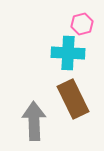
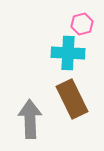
brown rectangle: moved 1 px left
gray arrow: moved 4 px left, 2 px up
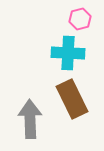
pink hexagon: moved 2 px left, 5 px up
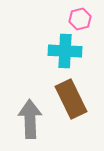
cyan cross: moved 3 px left, 2 px up
brown rectangle: moved 1 px left
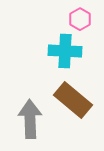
pink hexagon: rotated 15 degrees counterclockwise
brown rectangle: moved 2 px right, 1 px down; rotated 24 degrees counterclockwise
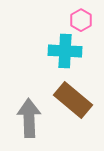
pink hexagon: moved 1 px right, 1 px down
gray arrow: moved 1 px left, 1 px up
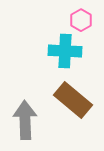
gray arrow: moved 4 px left, 2 px down
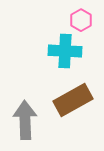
brown rectangle: rotated 69 degrees counterclockwise
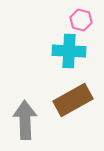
pink hexagon: rotated 15 degrees counterclockwise
cyan cross: moved 4 px right
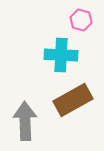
cyan cross: moved 8 px left, 4 px down
gray arrow: moved 1 px down
